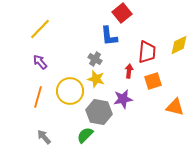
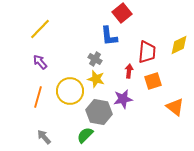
orange triangle: rotated 24 degrees clockwise
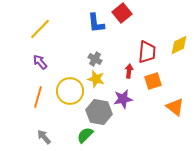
blue L-shape: moved 13 px left, 13 px up
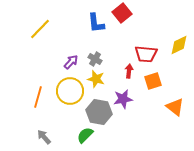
red trapezoid: moved 1 px left, 2 px down; rotated 90 degrees clockwise
purple arrow: moved 31 px right; rotated 84 degrees clockwise
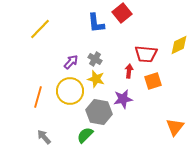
orange triangle: moved 20 px down; rotated 30 degrees clockwise
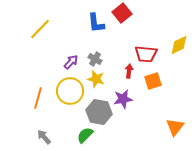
orange line: moved 1 px down
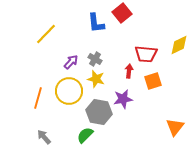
yellow line: moved 6 px right, 5 px down
yellow circle: moved 1 px left
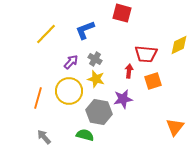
red square: rotated 36 degrees counterclockwise
blue L-shape: moved 11 px left, 7 px down; rotated 75 degrees clockwise
green semicircle: rotated 60 degrees clockwise
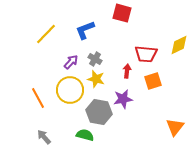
red arrow: moved 2 px left
yellow circle: moved 1 px right, 1 px up
orange line: rotated 45 degrees counterclockwise
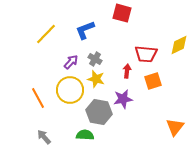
green semicircle: rotated 12 degrees counterclockwise
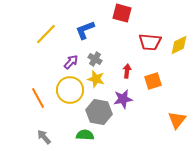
red trapezoid: moved 4 px right, 12 px up
orange triangle: moved 2 px right, 7 px up
